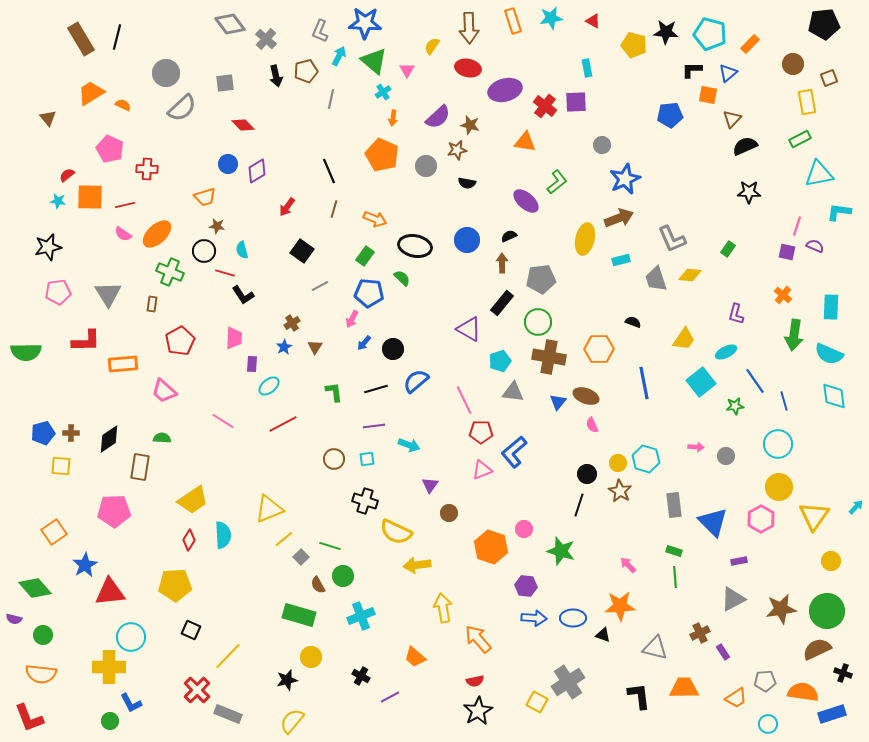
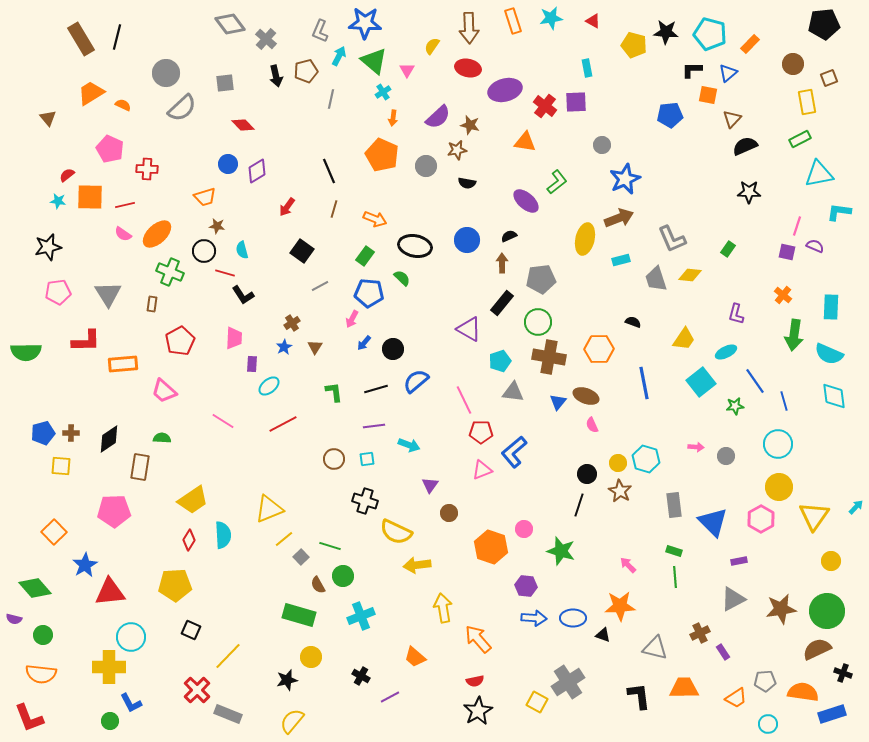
orange square at (54, 532): rotated 10 degrees counterclockwise
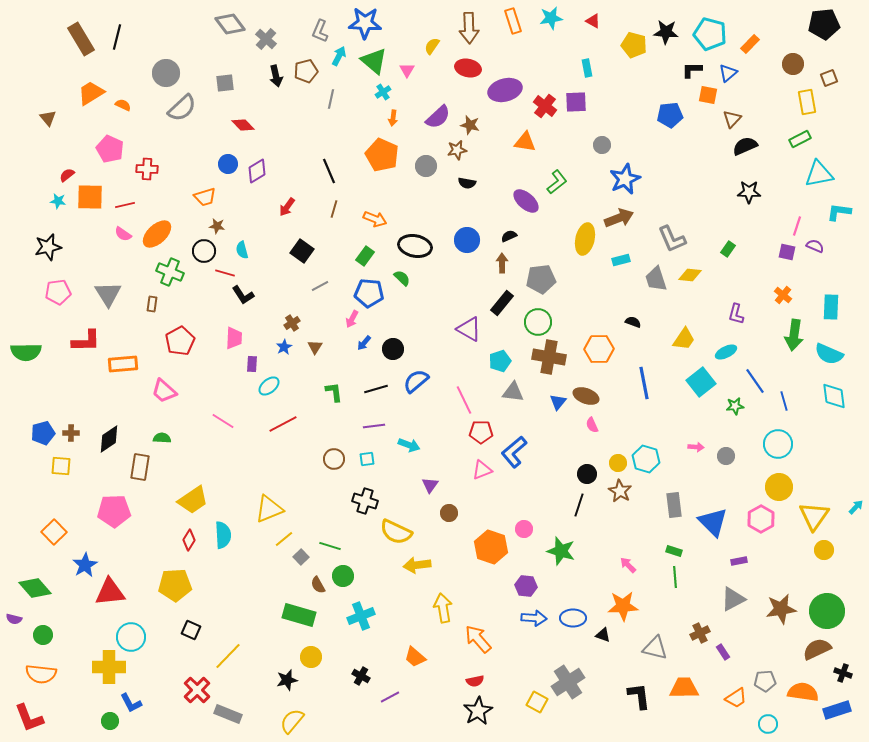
yellow circle at (831, 561): moved 7 px left, 11 px up
orange star at (620, 606): moved 3 px right
blue rectangle at (832, 714): moved 5 px right, 4 px up
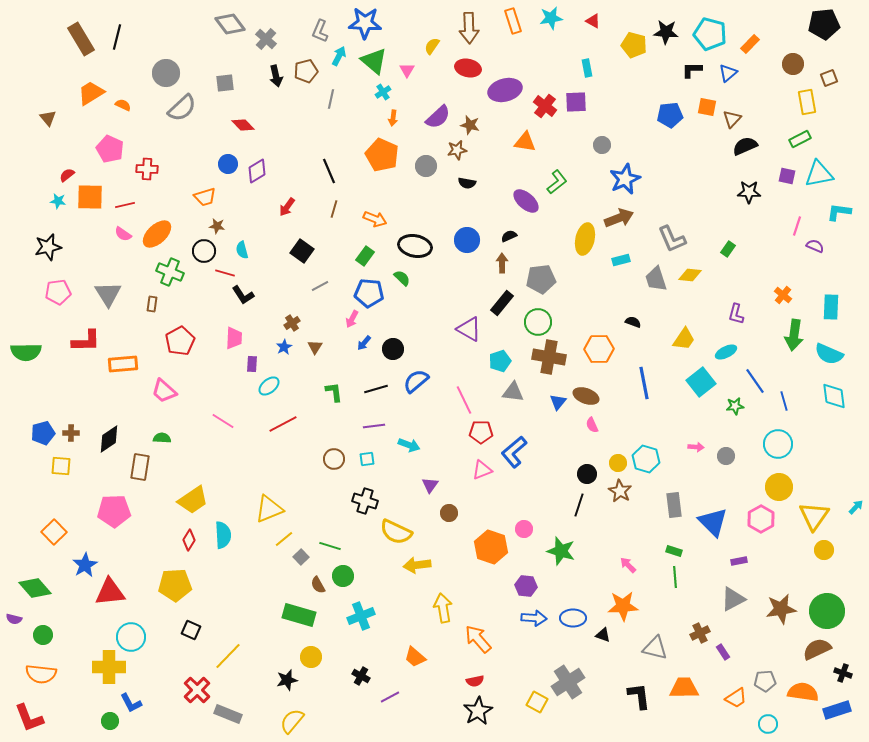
orange square at (708, 95): moved 1 px left, 12 px down
purple square at (787, 252): moved 76 px up
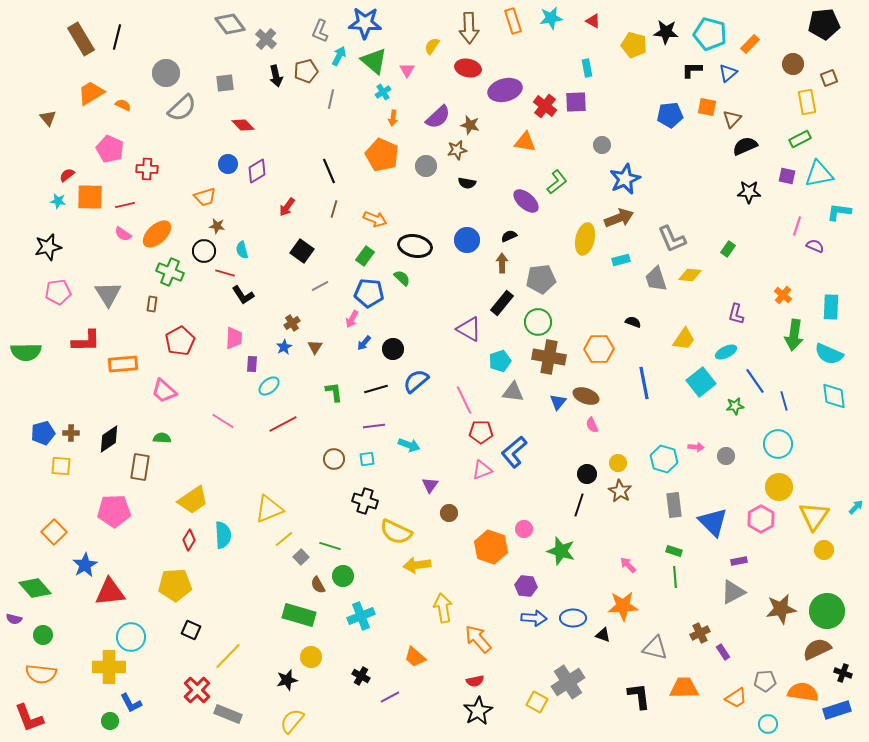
cyan hexagon at (646, 459): moved 18 px right
gray triangle at (733, 599): moved 7 px up
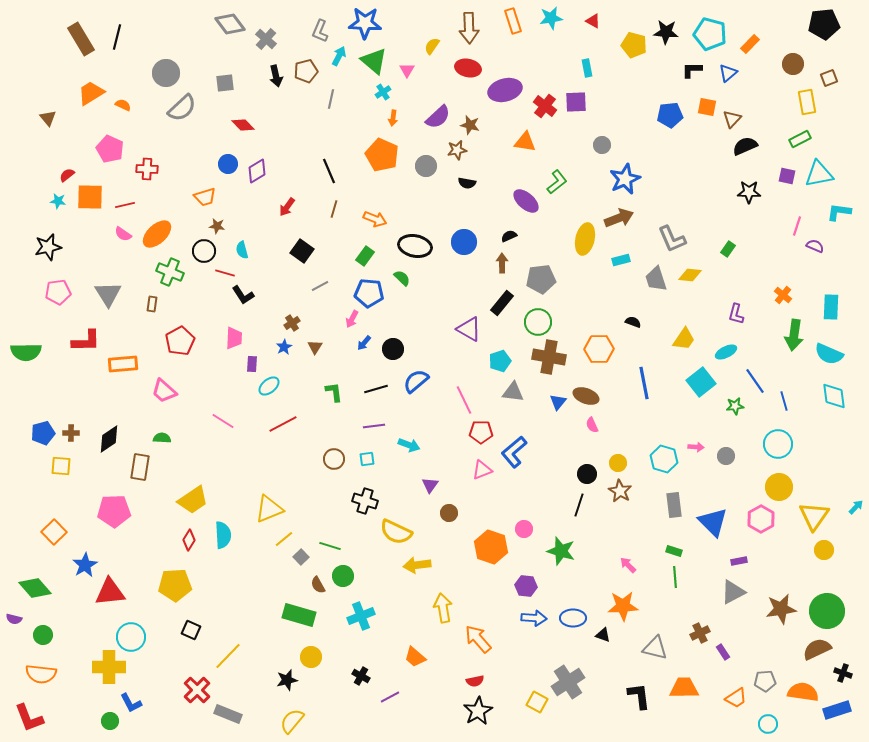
blue circle at (467, 240): moved 3 px left, 2 px down
